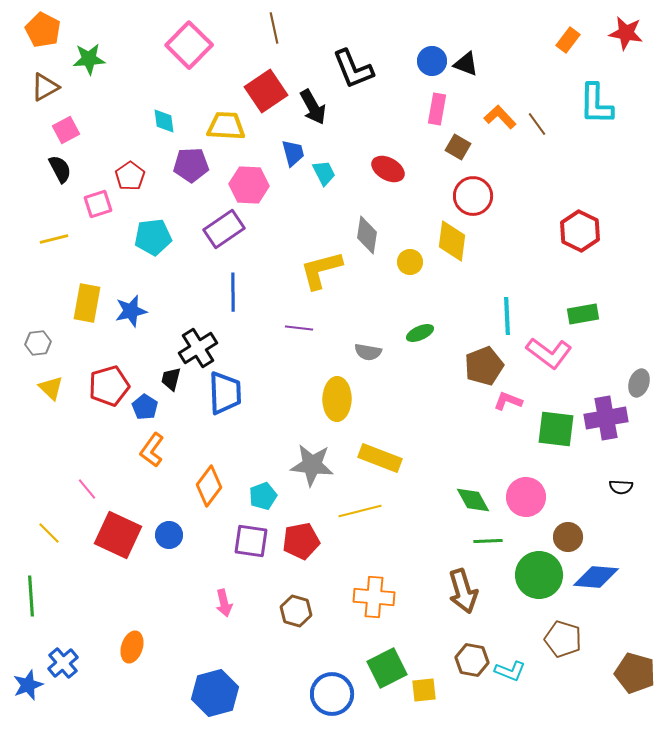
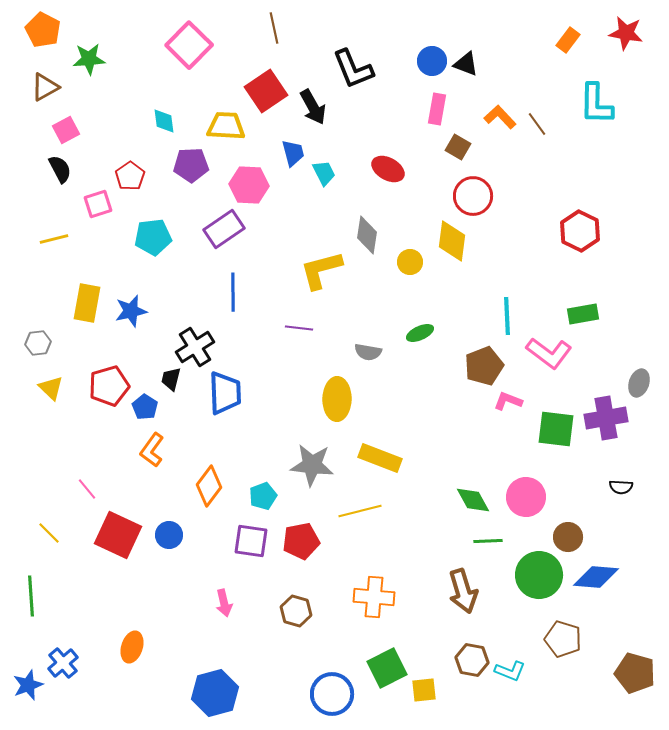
black cross at (198, 348): moved 3 px left, 1 px up
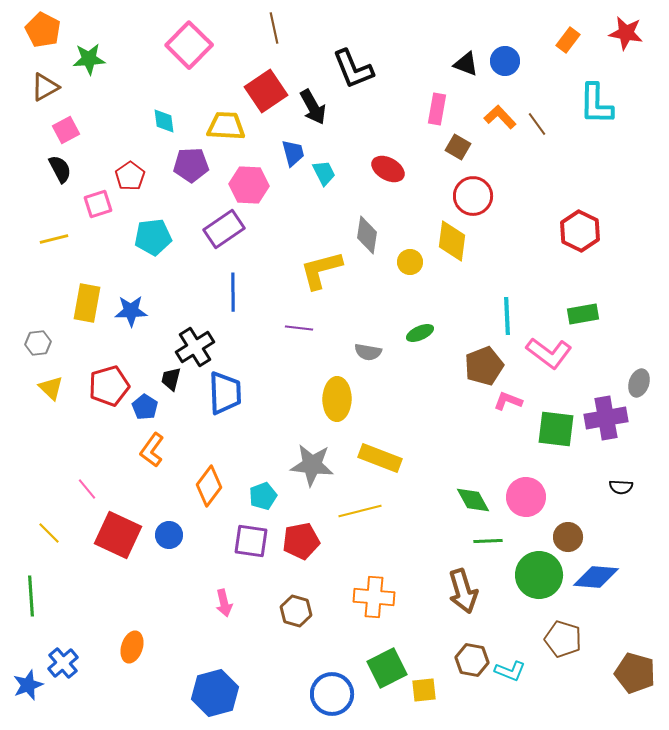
blue circle at (432, 61): moved 73 px right
blue star at (131, 311): rotated 12 degrees clockwise
